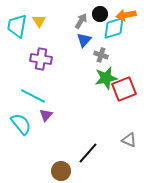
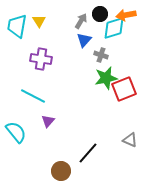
purple triangle: moved 2 px right, 6 px down
cyan semicircle: moved 5 px left, 8 px down
gray triangle: moved 1 px right
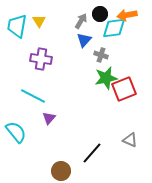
orange arrow: moved 1 px right
cyan diamond: rotated 10 degrees clockwise
purple triangle: moved 1 px right, 3 px up
black line: moved 4 px right
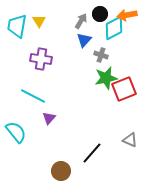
cyan diamond: rotated 20 degrees counterclockwise
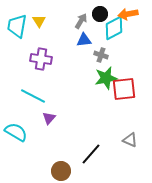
orange arrow: moved 1 px right, 1 px up
blue triangle: rotated 42 degrees clockwise
red square: rotated 15 degrees clockwise
cyan semicircle: rotated 20 degrees counterclockwise
black line: moved 1 px left, 1 px down
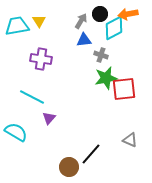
cyan trapezoid: rotated 70 degrees clockwise
cyan line: moved 1 px left, 1 px down
brown circle: moved 8 px right, 4 px up
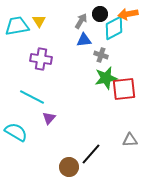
gray triangle: rotated 28 degrees counterclockwise
